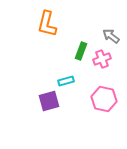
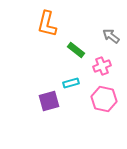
green rectangle: moved 5 px left, 1 px up; rotated 72 degrees counterclockwise
pink cross: moved 7 px down
cyan rectangle: moved 5 px right, 2 px down
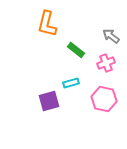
pink cross: moved 4 px right, 3 px up
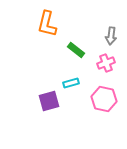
gray arrow: rotated 120 degrees counterclockwise
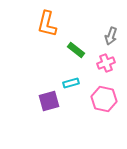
gray arrow: rotated 12 degrees clockwise
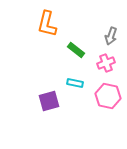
cyan rectangle: moved 4 px right; rotated 28 degrees clockwise
pink hexagon: moved 4 px right, 3 px up
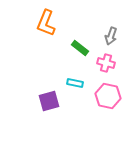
orange L-shape: moved 1 px left, 1 px up; rotated 8 degrees clockwise
green rectangle: moved 4 px right, 2 px up
pink cross: rotated 36 degrees clockwise
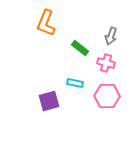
pink hexagon: moved 1 px left; rotated 10 degrees counterclockwise
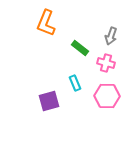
cyan rectangle: rotated 56 degrees clockwise
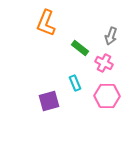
pink cross: moved 2 px left; rotated 12 degrees clockwise
